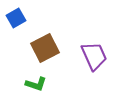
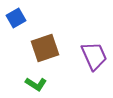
brown square: rotated 8 degrees clockwise
green L-shape: rotated 15 degrees clockwise
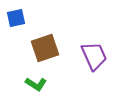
blue square: rotated 18 degrees clockwise
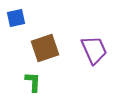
purple trapezoid: moved 6 px up
green L-shape: moved 3 px left, 2 px up; rotated 120 degrees counterclockwise
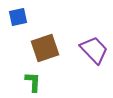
blue square: moved 2 px right, 1 px up
purple trapezoid: rotated 20 degrees counterclockwise
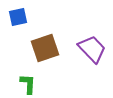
purple trapezoid: moved 2 px left, 1 px up
green L-shape: moved 5 px left, 2 px down
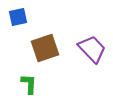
green L-shape: moved 1 px right
